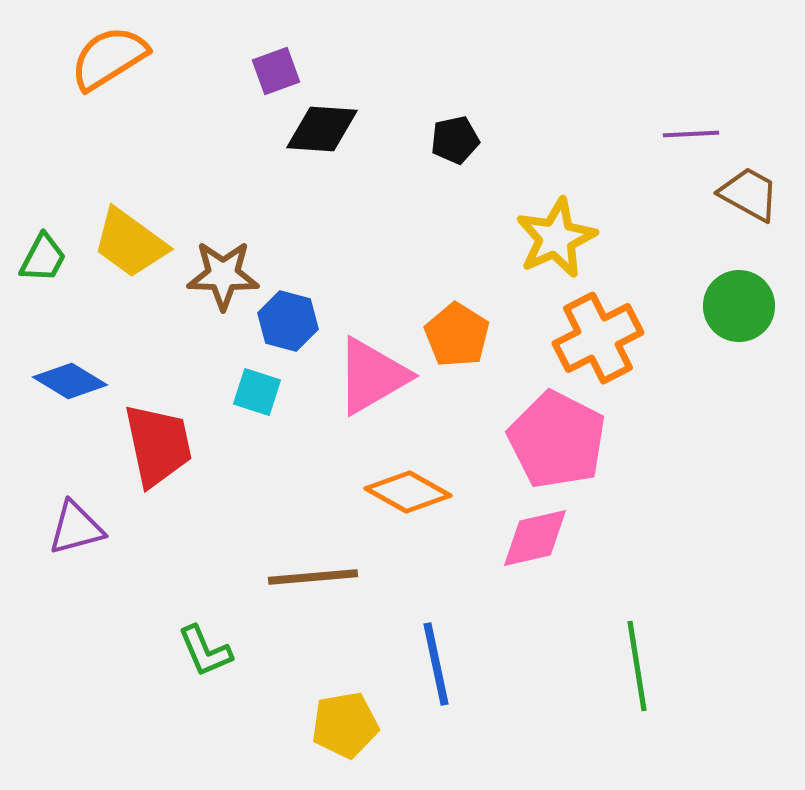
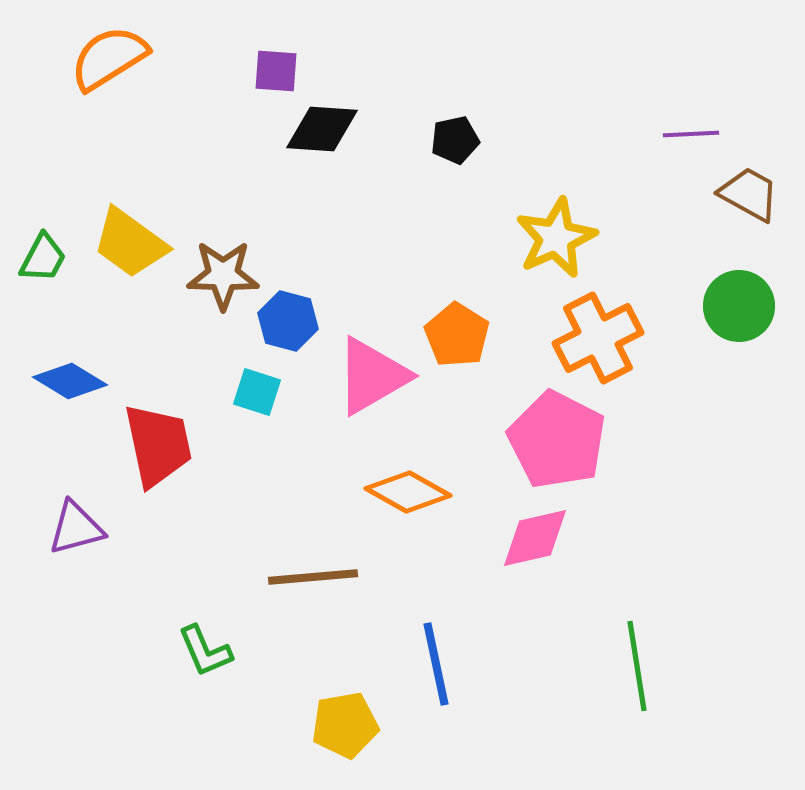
purple square: rotated 24 degrees clockwise
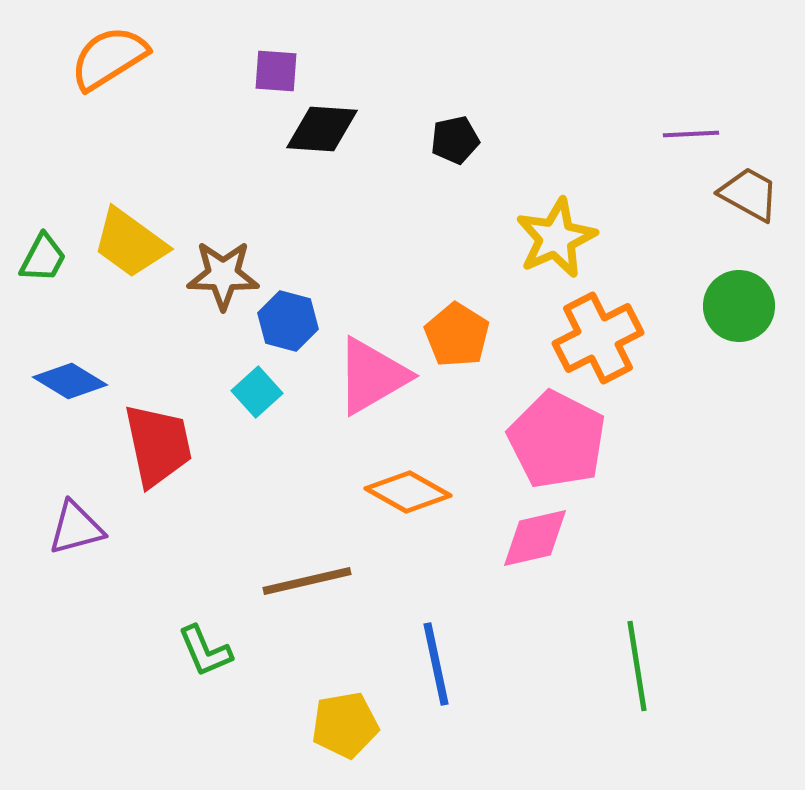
cyan square: rotated 30 degrees clockwise
brown line: moved 6 px left, 4 px down; rotated 8 degrees counterclockwise
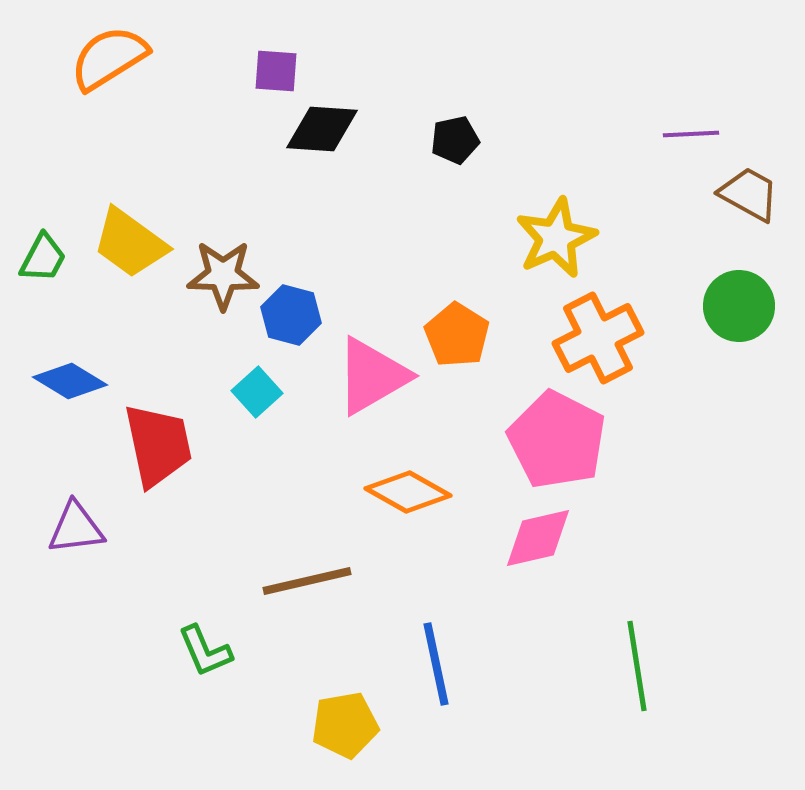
blue hexagon: moved 3 px right, 6 px up
purple triangle: rotated 8 degrees clockwise
pink diamond: moved 3 px right
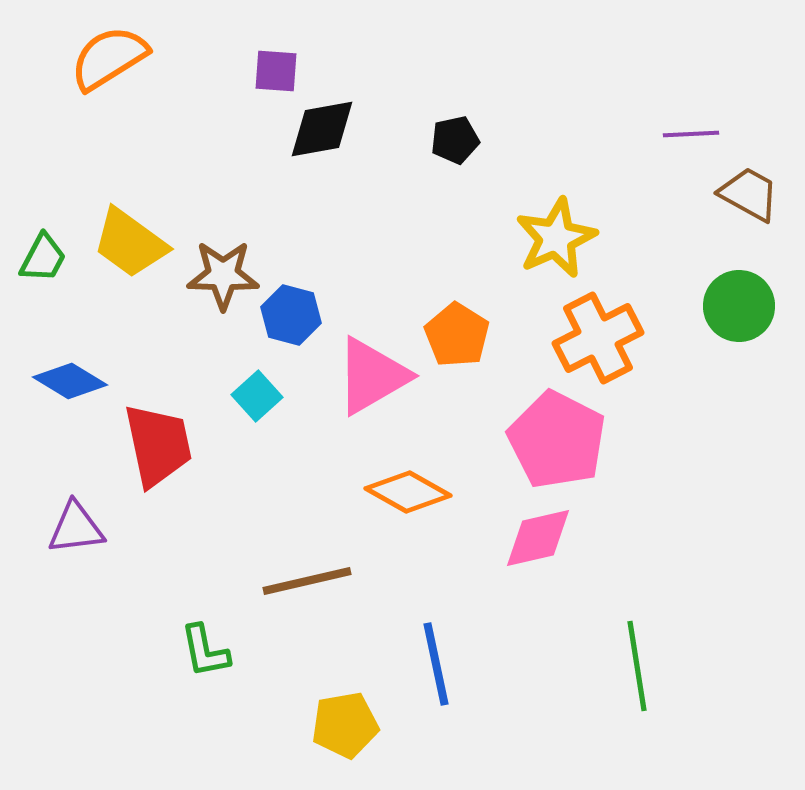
black diamond: rotated 14 degrees counterclockwise
cyan square: moved 4 px down
green L-shape: rotated 12 degrees clockwise
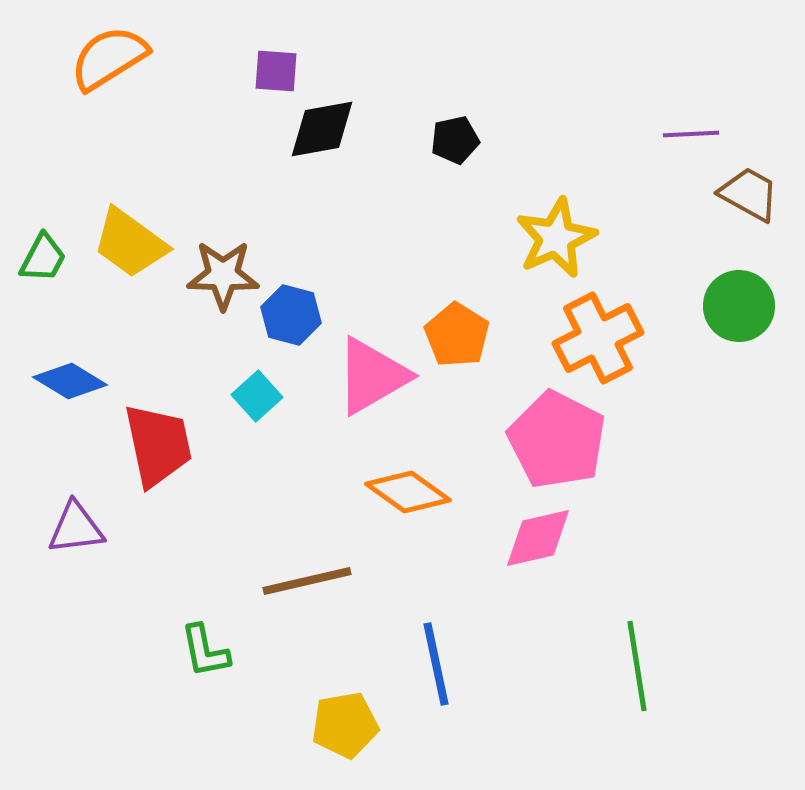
orange diamond: rotated 6 degrees clockwise
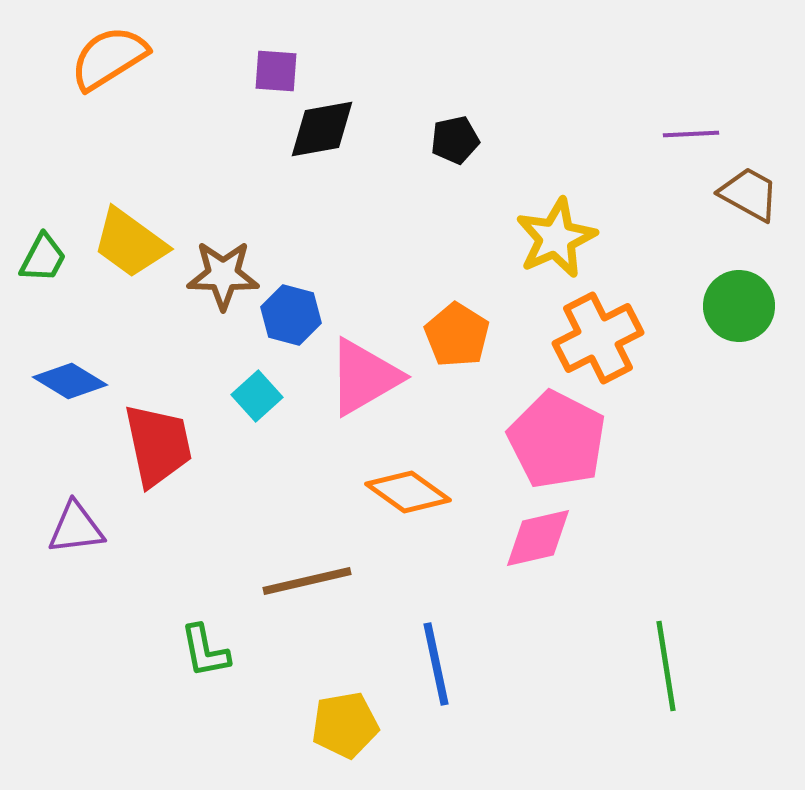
pink triangle: moved 8 px left, 1 px down
green line: moved 29 px right
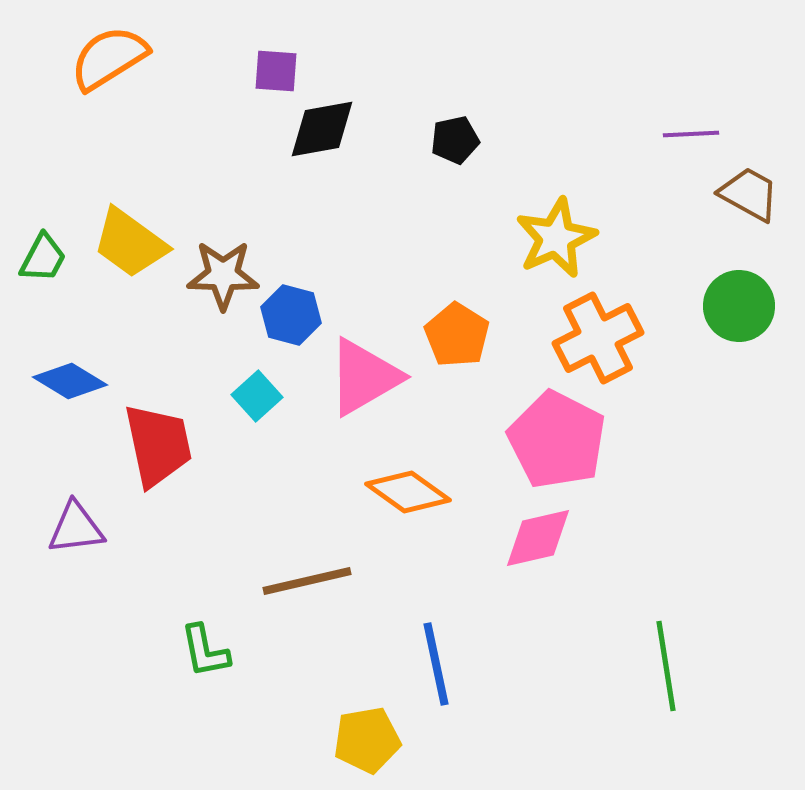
yellow pentagon: moved 22 px right, 15 px down
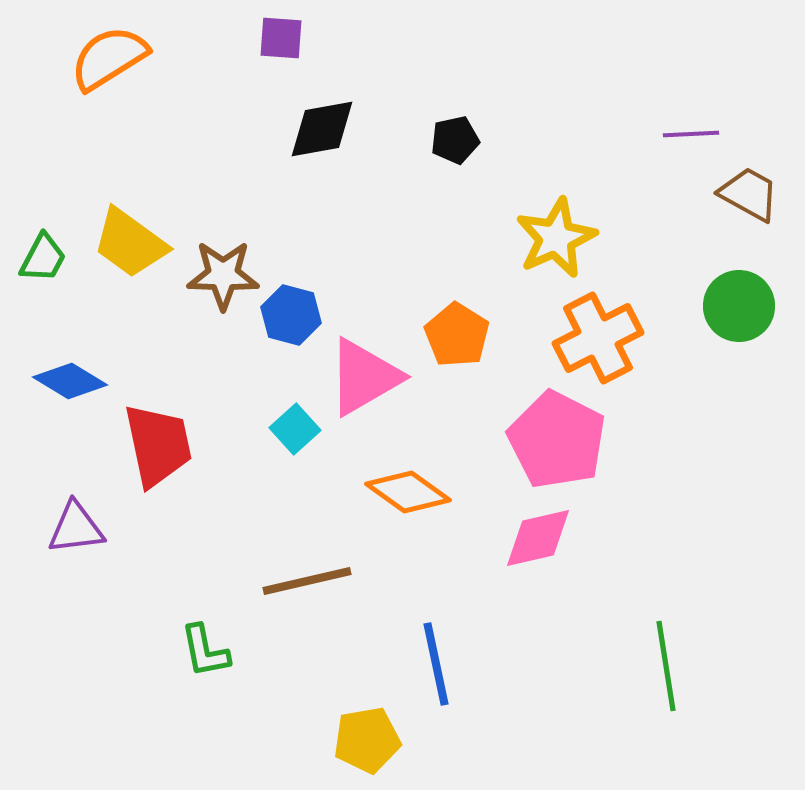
purple square: moved 5 px right, 33 px up
cyan square: moved 38 px right, 33 px down
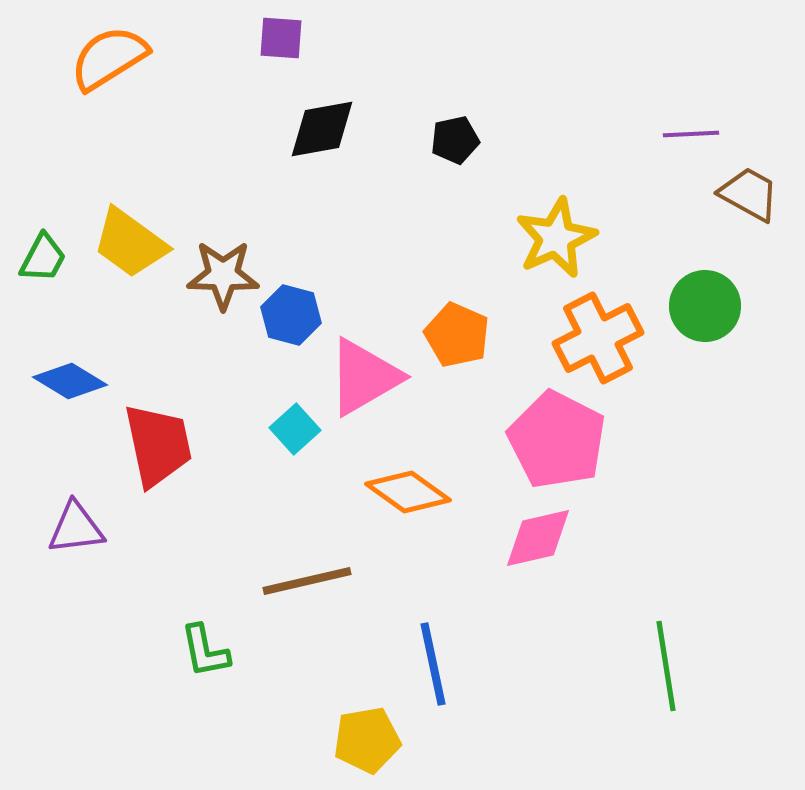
green circle: moved 34 px left
orange pentagon: rotated 8 degrees counterclockwise
blue line: moved 3 px left
